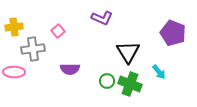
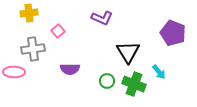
yellow cross: moved 15 px right, 14 px up
green cross: moved 4 px right
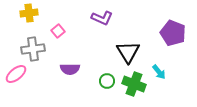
pink ellipse: moved 2 px right, 2 px down; rotated 40 degrees counterclockwise
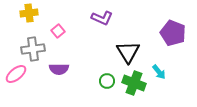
purple semicircle: moved 11 px left
green cross: moved 1 px up
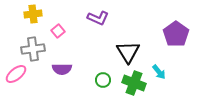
yellow cross: moved 4 px right, 1 px down
purple L-shape: moved 4 px left
purple pentagon: moved 3 px right, 1 px down; rotated 15 degrees clockwise
purple semicircle: moved 3 px right
green circle: moved 4 px left, 1 px up
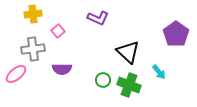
black triangle: rotated 15 degrees counterclockwise
green cross: moved 5 px left, 2 px down
